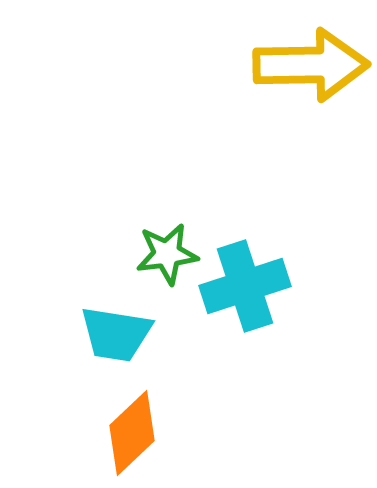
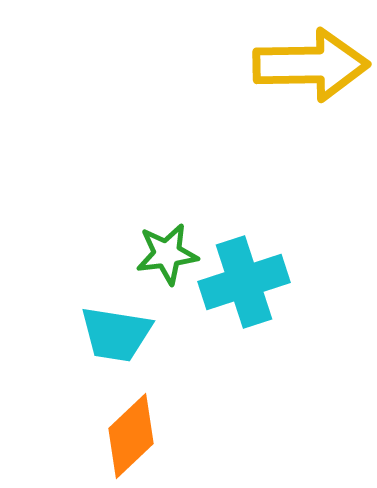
cyan cross: moved 1 px left, 4 px up
orange diamond: moved 1 px left, 3 px down
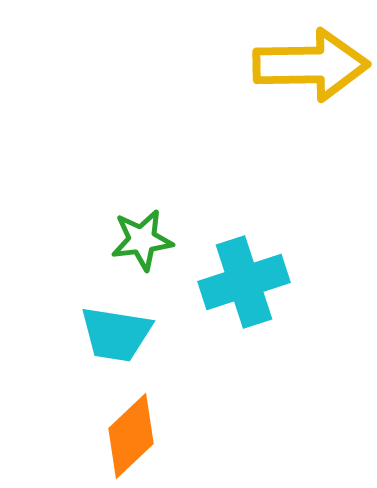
green star: moved 25 px left, 14 px up
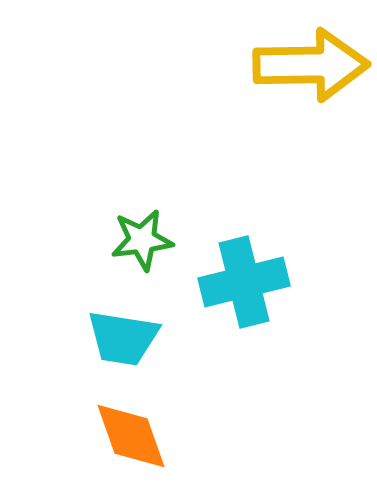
cyan cross: rotated 4 degrees clockwise
cyan trapezoid: moved 7 px right, 4 px down
orange diamond: rotated 66 degrees counterclockwise
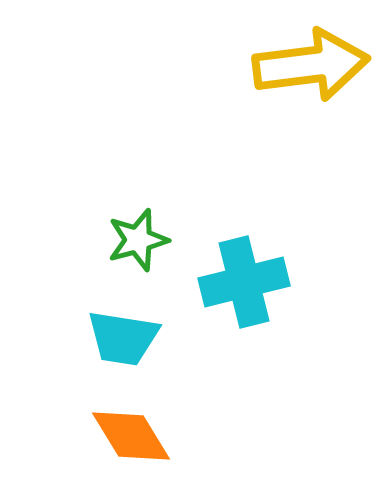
yellow arrow: rotated 6 degrees counterclockwise
green star: moved 4 px left; rotated 8 degrees counterclockwise
orange diamond: rotated 12 degrees counterclockwise
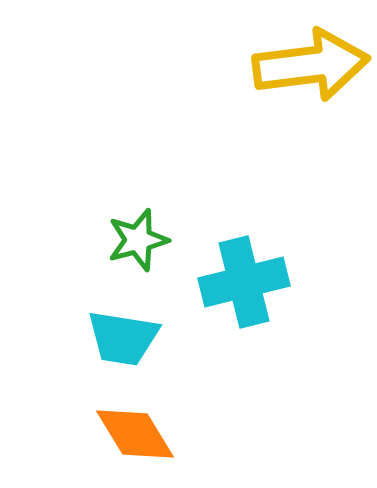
orange diamond: moved 4 px right, 2 px up
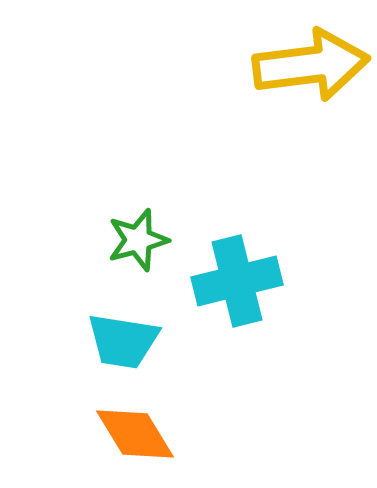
cyan cross: moved 7 px left, 1 px up
cyan trapezoid: moved 3 px down
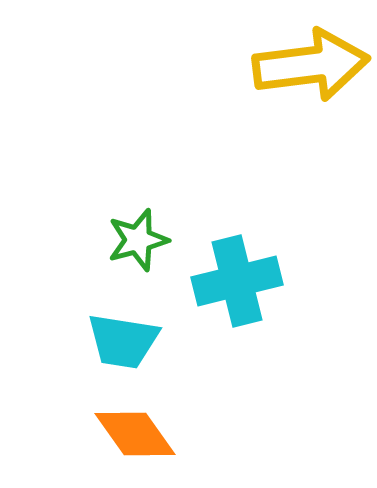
orange diamond: rotated 4 degrees counterclockwise
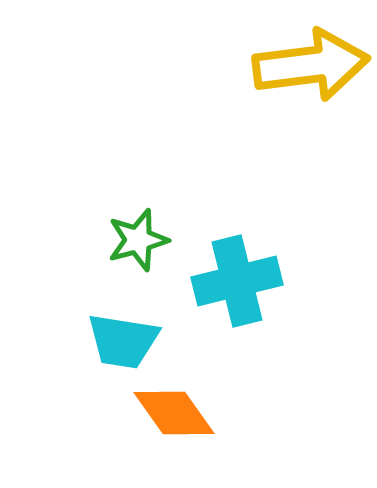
orange diamond: moved 39 px right, 21 px up
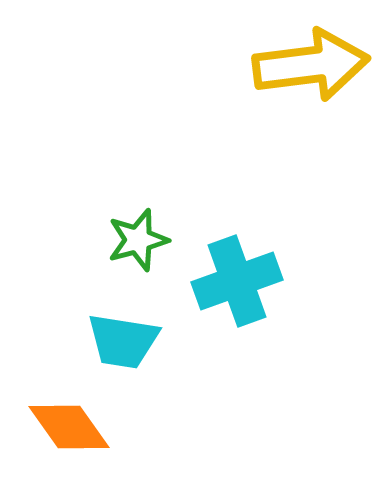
cyan cross: rotated 6 degrees counterclockwise
orange diamond: moved 105 px left, 14 px down
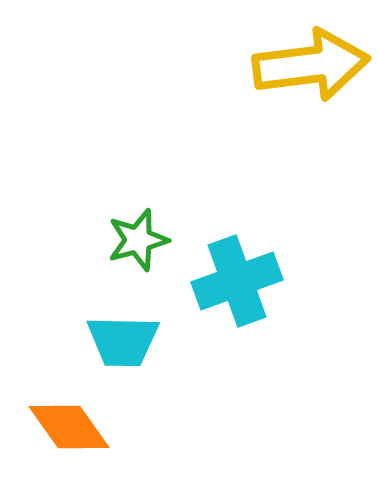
cyan trapezoid: rotated 8 degrees counterclockwise
